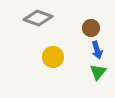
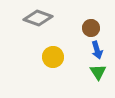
green triangle: rotated 12 degrees counterclockwise
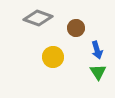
brown circle: moved 15 px left
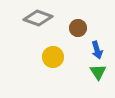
brown circle: moved 2 px right
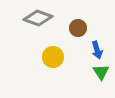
green triangle: moved 3 px right
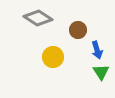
gray diamond: rotated 12 degrees clockwise
brown circle: moved 2 px down
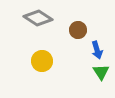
yellow circle: moved 11 px left, 4 px down
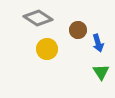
blue arrow: moved 1 px right, 7 px up
yellow circle: moved 5 px right, 12 px up
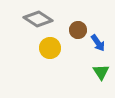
gray diamond: moved 1 px down
blue arrow: rotated 18 degrees counterclockwise
yellow circle: moved 3 px right, 1 px up
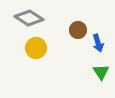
gray diamond: moved 9 px left, 1 px up
blue arrow: rotated 18 degrees clockwise
yellow circle: moved 14 px left
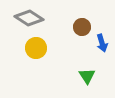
brown circle: moved 4 px right, 3 px up
blue arrow: moved 4 px right
green triangle: moved 14 px left, 4 px down
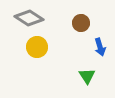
brown circle: moved 1 px left, 4 px up
blue arrow: moved 2 px left, 4 px down
yellow circle: moved 1 px right, 1 px up
